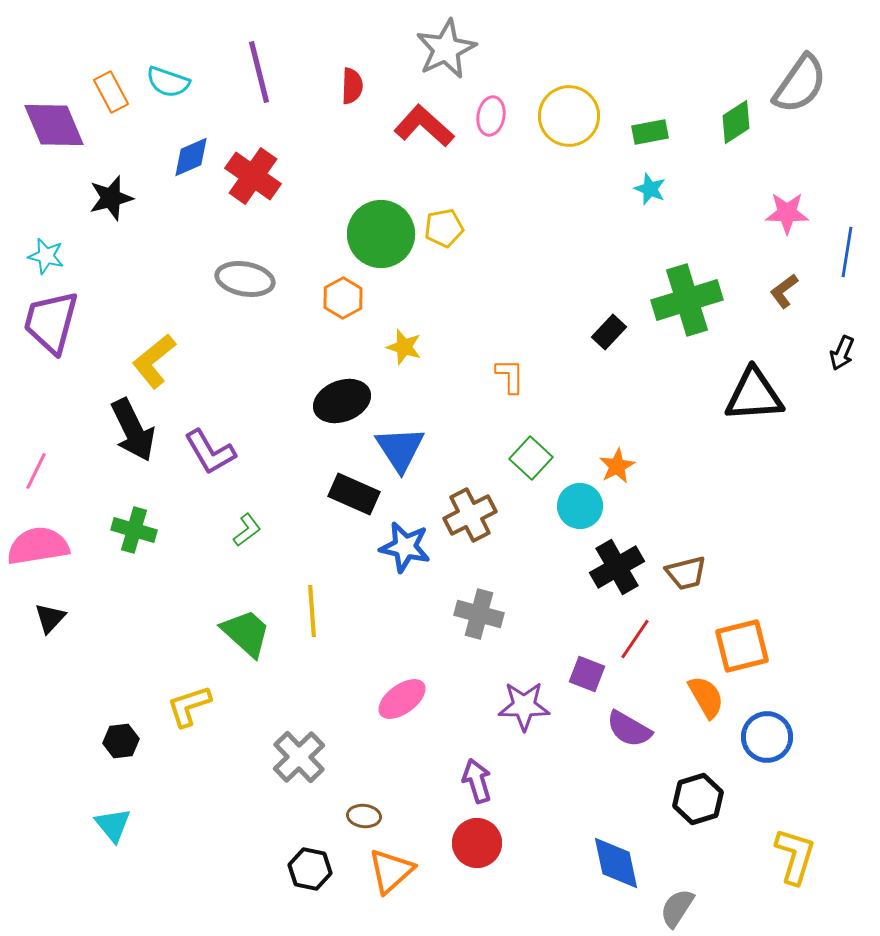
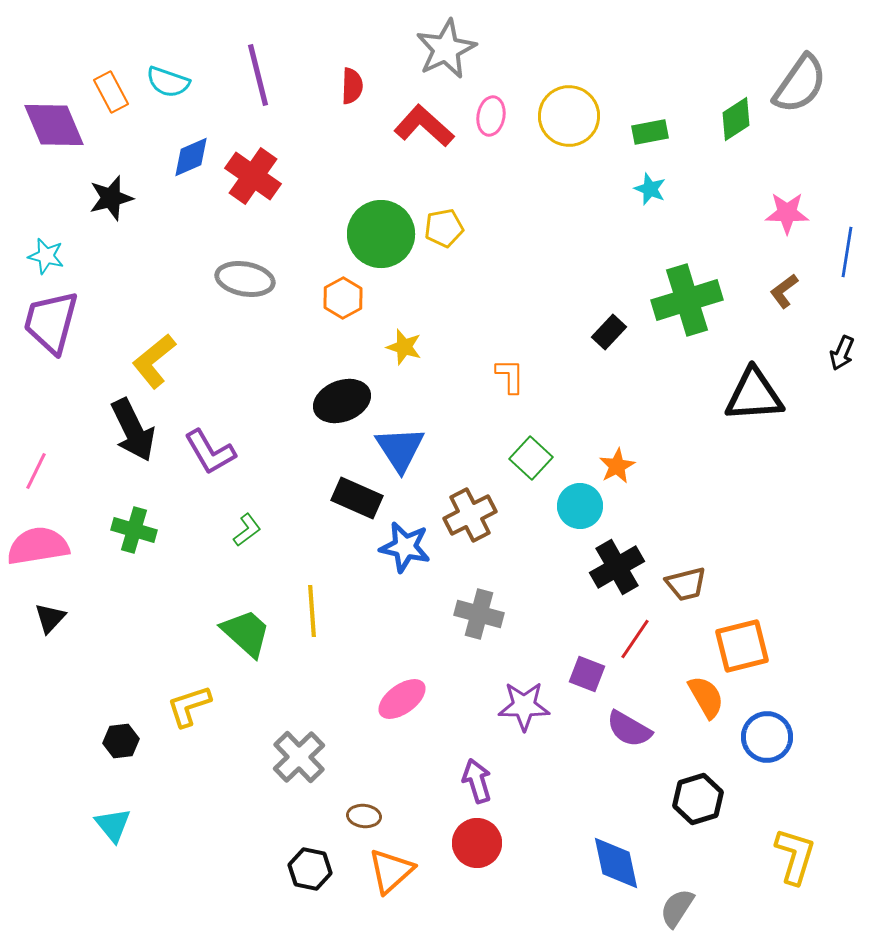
purple line at (259, 72): moved 1 px left, 3 px down
green diamond at (736, 122): moved 3 px up
black rectangle at (354, 494): moved 3 px right, 4 px down
brown trapezoid at (686, 573): moved 11 px down
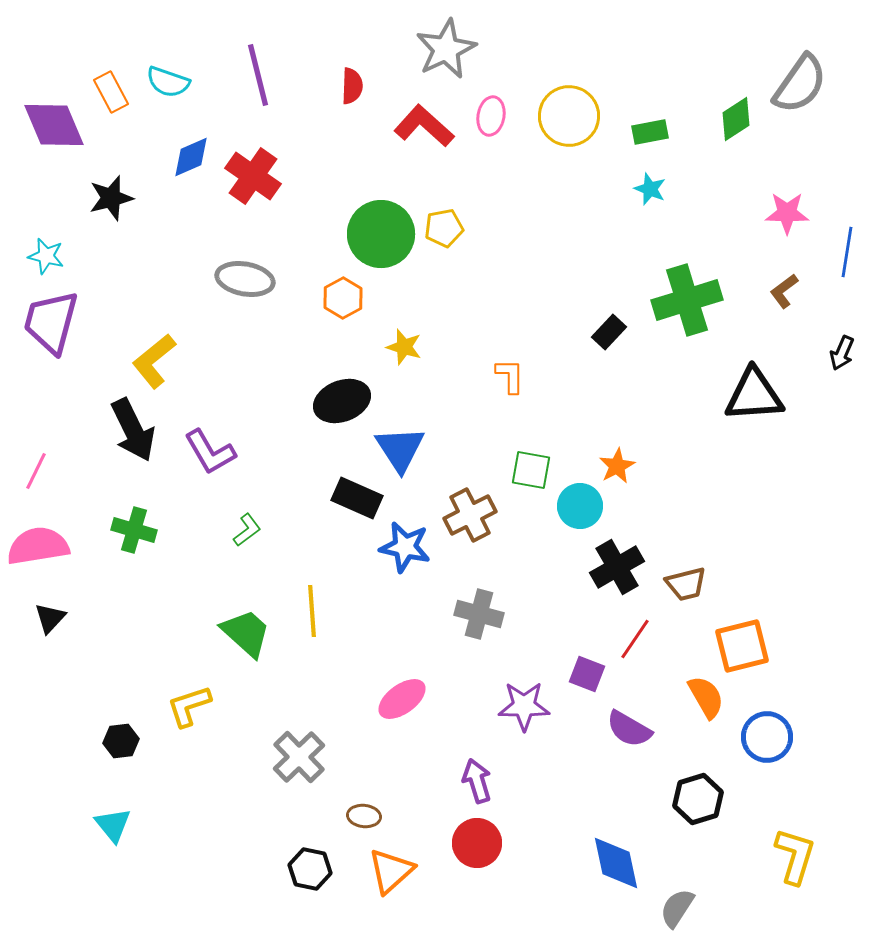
green square at (531, 458): moved 12 px down; rotated 33 degrees counterclockwise
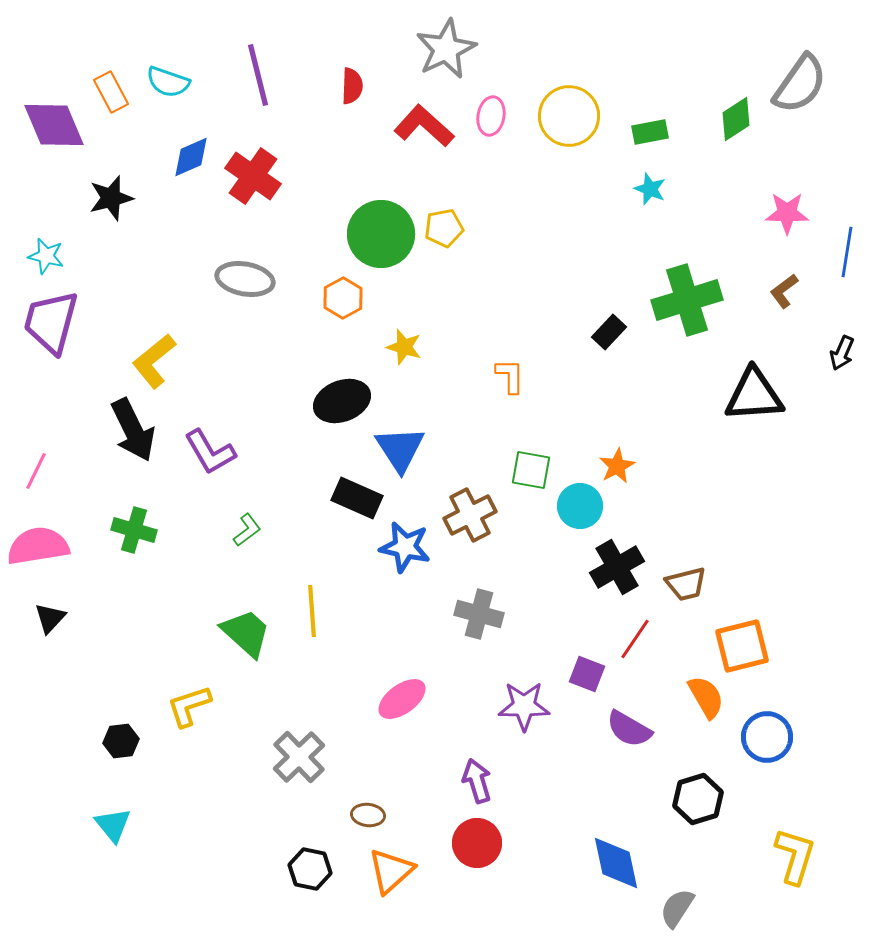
brown ellipse at (364, 816): moved 4 px right, 1 px up
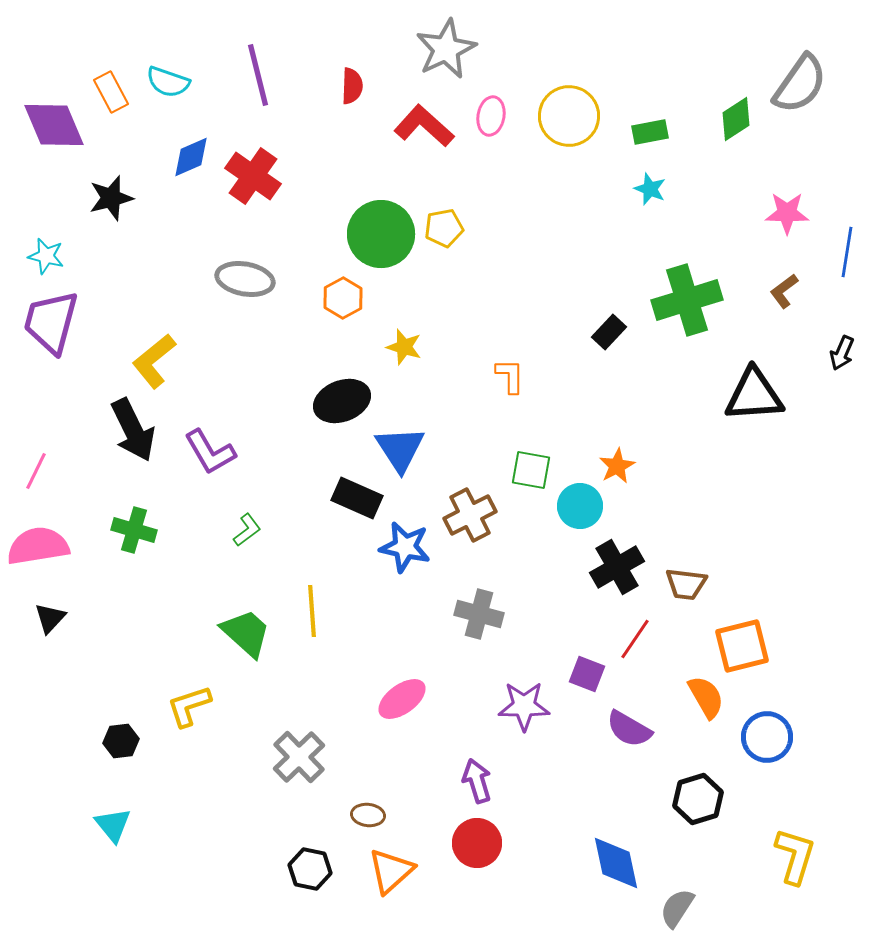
brown trapezoid at (686, 584): rotated 21 degrees clockwise
